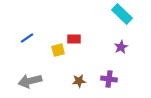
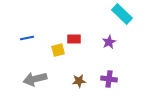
blue line: rotated 24 degrees clockwise
purple star: moved 12 px left, 5 px up
gray arrow: moved 5 px right, 2 px up
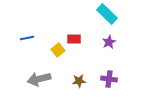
cyan rectangle: moved 15 px left
yellow square: rotated 24 degrees counterclockwise
gray arrow: moved 4 px right
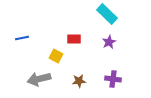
blue line: moved 5 px left
yellow square: moved 2 px left, 6 px down; rotated 24 degrees counterclockwise
purple cross: moved 4 px right
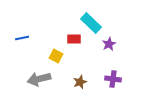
cyan rectangle: moved 16 px left, 9 px down
purple star: moved 2 px down
brown star: moved 1 px right, 1 px down; rotated 16 degrees counterclockwise
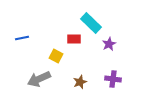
gray arrow: rotated 10 degrees counterclockwise
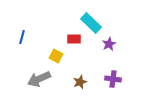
blue line: moved 1 px up; rotated 64 degrees counterclockwise
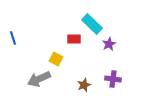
cyan rectangle: moved 1 px right, 1 px down
blue line: moved 9 px left, 1 px down; rotated 32 degrees counterclockwise
yellow square: moved 3 px down
brown star: moved 4 px right, 3 px down
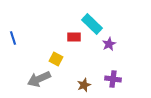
red rectangle: moved 2 px up
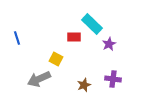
blue line: moved 4 px right
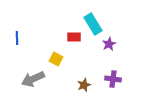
cyan rectangle: moved 1 px right; rotated 15 degrees clockwise
blue line: rotated 16 degrees clockwise
gray arrow: moved 6 px left
